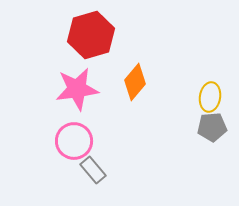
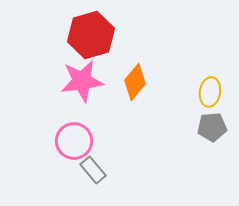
pink star: moved 5 px right, 8 px up
yellow ellipse: moved 5 px up
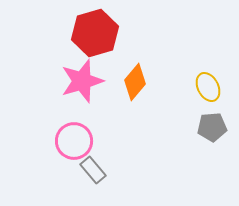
red hexagon: moved 4 px right, 2 px up
pink star: rotated 9 degrees counterclockwise
yellow ellipse: moved 2 px left, 5 px up; rotated 36 degrees counterclockwise
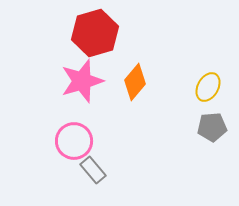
yellow ellipse: rotated 56 degrees clockwise
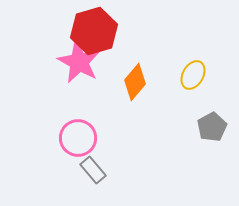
red hexagon: moved 1 px left, 2 px up
pink star: moved 3 px left, 19 px up; rotated 27 degrees counterclockwise
yellow ellipse: moved 15 px left, 12 px up
gray pentagon: rotated 24 degrees counterclockwise
pink circle: moved 4 px right, 3 px up
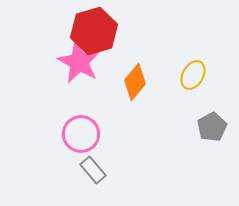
pink circle: moved 3 px right, 4 px up
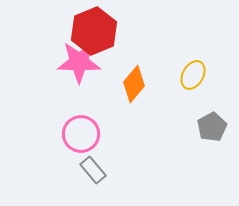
red hexagon: rotated 6 degrees counterclockwise
pink star: rotated 27 degrees counterclockwise
orange diamond: moved 1 px left, 2 px down
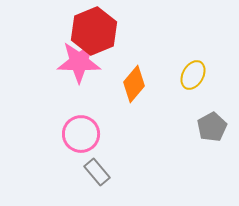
gray rectangle: moved 4 px right, 2 px down
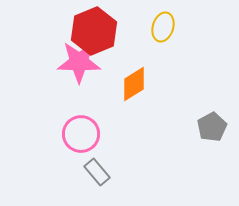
yellow ellipse: moved 30 px left, 48 px up; rotated 12 degrees counterclockwise
orange diamond: rotated 18 degrees clockwise
